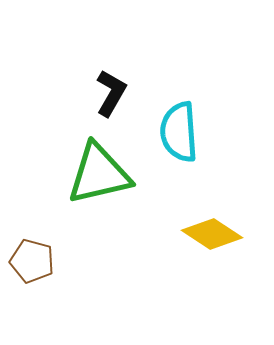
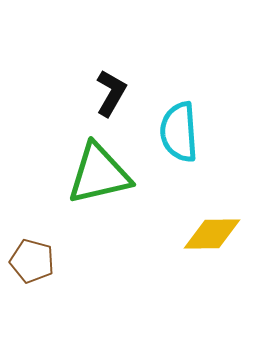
yellow diamond: rotated 34 degrees counterclockwise
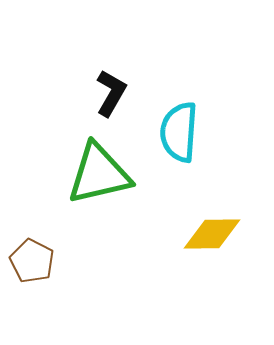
cyan semicircle: rotated 8 degrees clockwise
brown pentagon: rotated 12 degrees clockwise
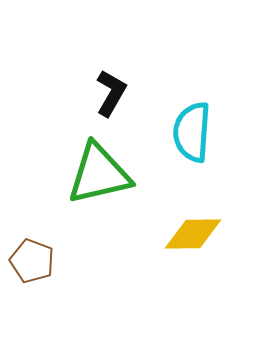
cyan semicircle: moved 13 px right
yellow diamond: moved 19 px left
brown pentagon: rotated 6 degrees counterclockwise
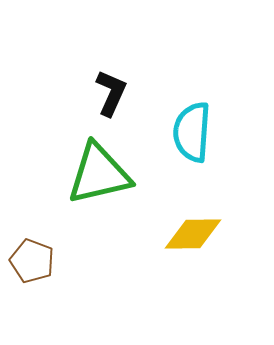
black L-shape: rotated 6 degrees counterclockwise
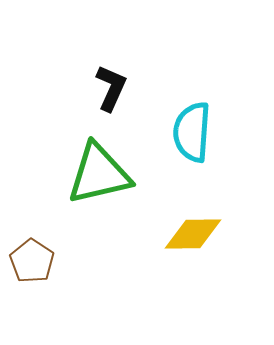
black L-shape: moved 5 px up
brown pentagon: rotated 12 degrees clockwise
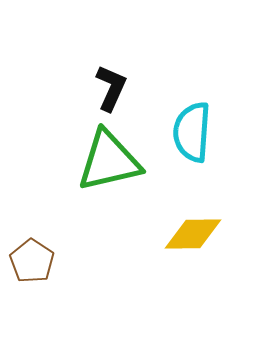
green triangle: moved 10 px right, 13 px up
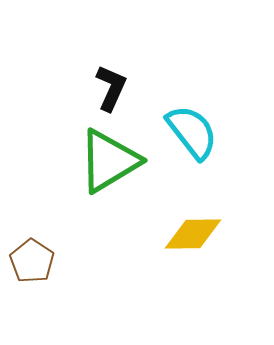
cyan semicircle: rotated 138 degrees clockwise
green triangle: rotated 18 degrees counterclockwise
